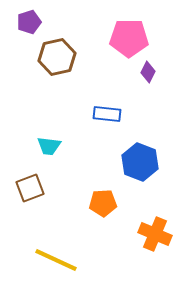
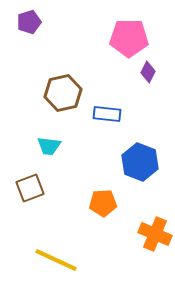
brown hexagon: moved 6 px right, 36 px down
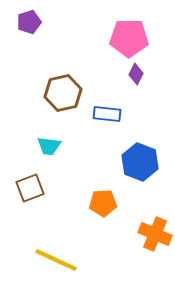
purple diamond: moved 12 px left, 2 px down
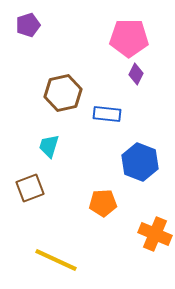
purple pentagon: moved 1 px left, 3 px down
cyan trapezoid: rotated 100 degrees clockwise
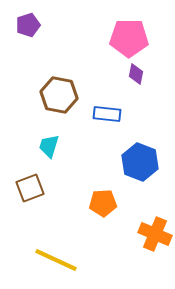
purple diamond: rotated 15 degrees counterclockwise
brown hexagon: moved 4 px left, 2 px down; rotated 24 degrees clockwise
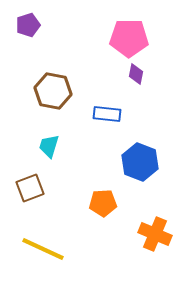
brown hexagon: moved 6 px left, 4 px up
yellow line: moved 13 px left, 11 px up
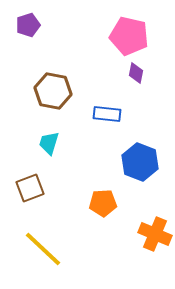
pink pentagon: moved 2 px up; rotated 12 degrees clockwise
purple diamond: moved 1 px up
cyan trapezoid: moved 3 px up
yellow line: rotated 18 degrees clockwise
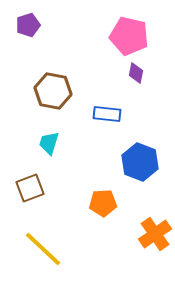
orange cross: rotated 32 degrees clockwise
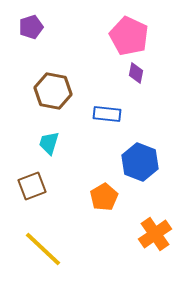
purple pentagon: moved 3 px right, 2 px down
pink pentagon: rotated 12 degrees clockwise
brown square: moved 2 px right, 2 px up
orange pentagon: moved 1 px right, 6 px up; rotated 28 degrees counterclockwise
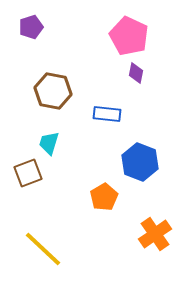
brown square: moved 4 px left, 13 px up
